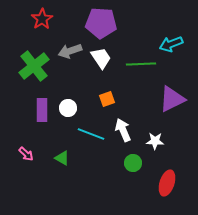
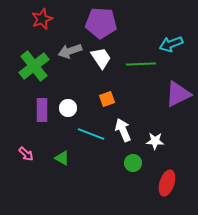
red star: rotated 10 degrees clockwise
purple triangle: moved 6 px right, 5 px up
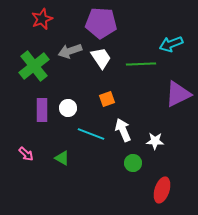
red ellipse: moved 5 px left, 7 px down
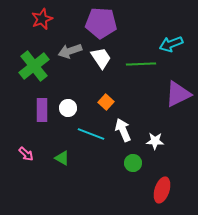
orange square: moved 1 px left, 3 px down; rotated 28 degrees counterclockwise
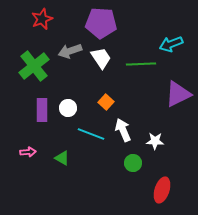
pink arrow: moved 2 px right, 2 px up; rotated 49 degrees counterclockwise
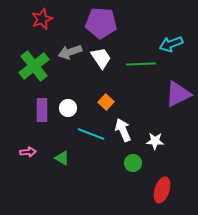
gray arrow: moved 1 px down
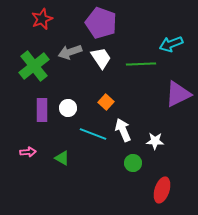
purple pentagon: rotated 16 degrees clockwise
cyan line: moved 2 px right
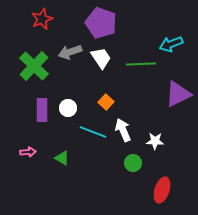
green cross: rotated 8 degrees counterclockwise
cyan line: moved 2 px up
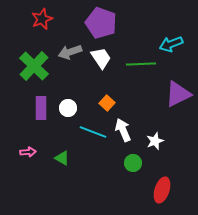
orange square: moved 1 px right, 1 px down
purple rectangle: moved 1 px left, 2 px up
white star: rotated 24 degrees counterclockwise
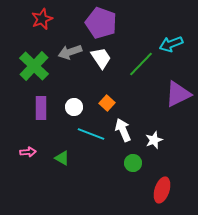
green line: rotated 44 degrees counterclockwise
white circle: moved 6 px right, 1 px up
cyan line: moved 2 px left, 2 px down
white star: moved 1 px left, 1 px up
